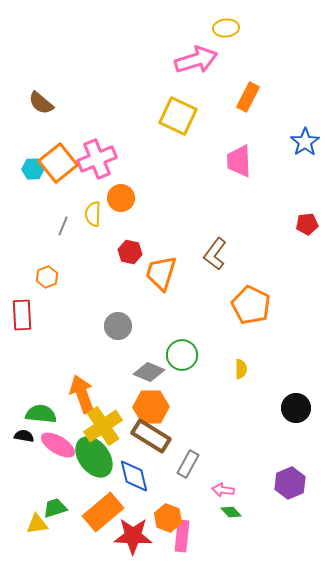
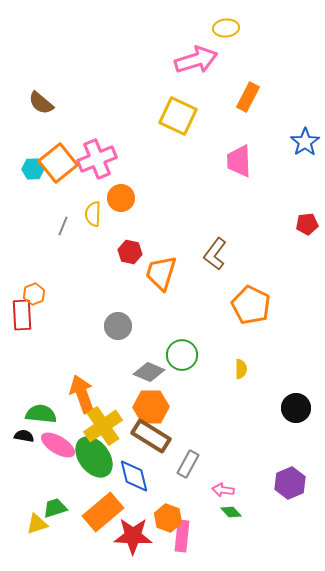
orange hexagon at (47, 277): moved 13 px left, 17 px down
yellow triangle at (37, 524): rotated 10 degrees counterclockwise
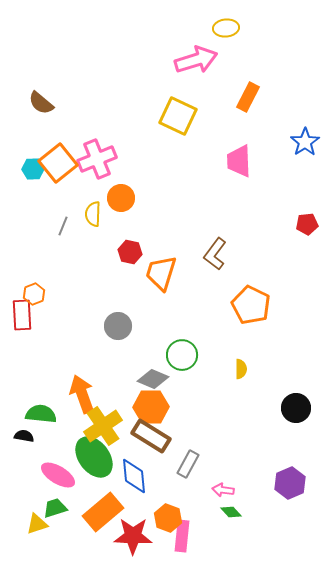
gray diamond at (149, 372): moved 4 px right, 7 px down
pink ellipse at (58, 445): moved 30 px down
blue diamond at (134, 476): rotated 9 degrees clockwise
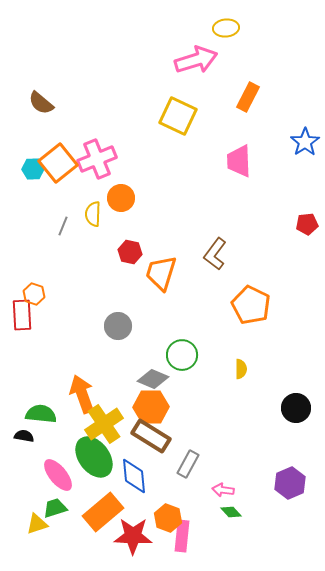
orange hexagon at (34, 294): rotated 20 degrees counterclockwise
yellow cross at (103, 426): moved 1 px right, 2 px up
pink ellipse at (58, 475): rotated 20 degrees clockwise
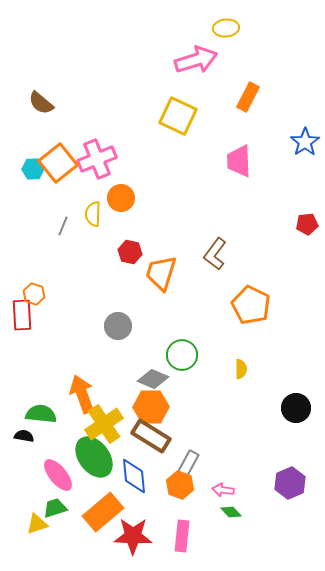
orange hexagon at (168, 518): moved 12 px right, 33 px up
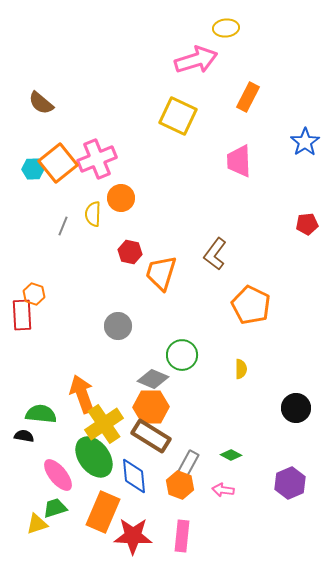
orange rectangle at (103, 512): rotated 27 degrees counterclockwise
green diamond at (231, 512): moved 57 px up; rotated 20 degrees counterclockwise
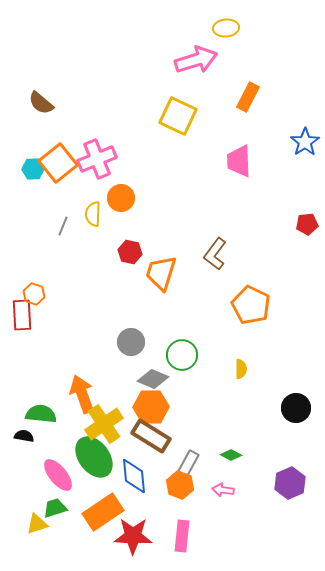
gray circle at (118, 326): moved 13 px right, 16 px down
orange rectangle at (103, 512): rotated 33 degrees clockwise
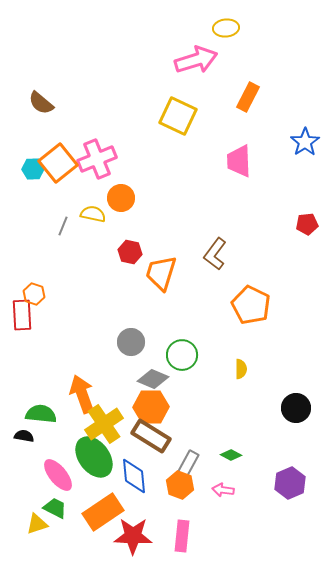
yellow semicircle at (93, 214): rotated 100 degrees clockwise
green trapezoid at (55, 508): rotated 45 degrees clockwise
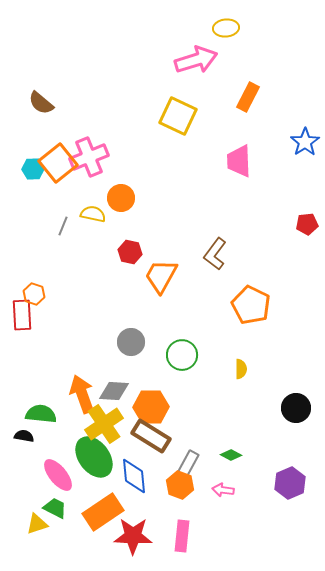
pink cross at (97, 159): moved 8 px left, 2 px up
orange trapezoid at (161, 273): moved 3 px down; rotated 12 degrees clockwise
gray diamond at (153, 379): moved 39 px left, 12 px down; rotated 20 degrees counterclockwise
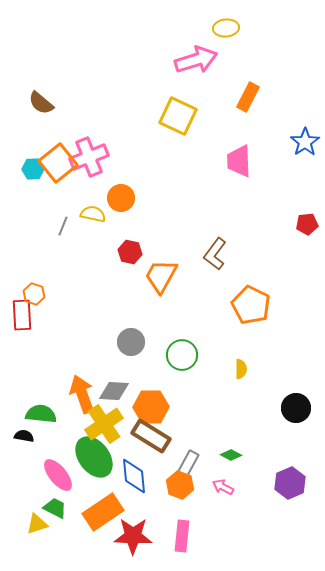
pink arrow at (223, 490): moved 3 px up; rotated 20 degrees clockwise
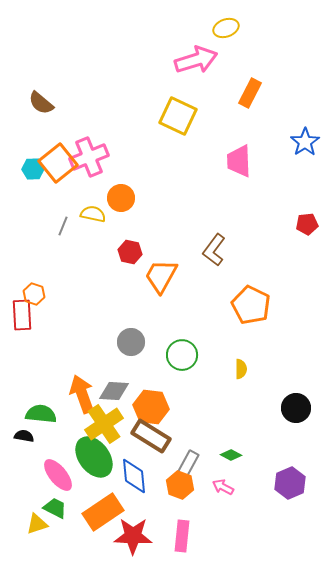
yellow ellipse at (226, 28): rotated 15 degrees counterclockwise
orange rectangle at (248, 97): moved 2 px right, 4 px up
brown L-shape at (215, 254): moved 1 px left, 4 px up
orange hexagon at (151, 407): rotated 8 degrees clockwise
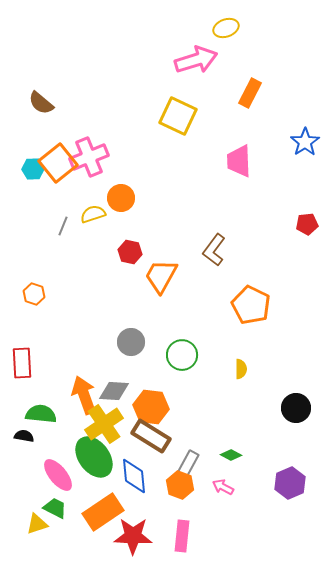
yellow semicircle at (93, 214): rotated 30 degrees counterclockwise
red rectangle at (22, 315): moved 48 px down
orange arrow at (82, 394): moved 2 px right, 1 px down
